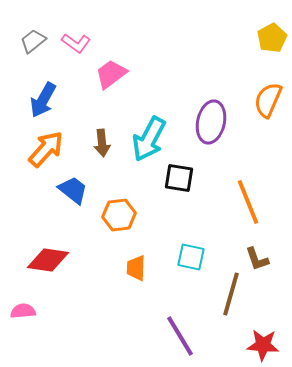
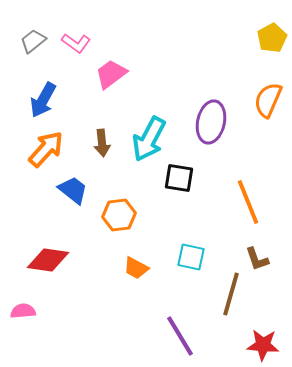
orange trapezoid: rotated 64 degrees counterclockwise
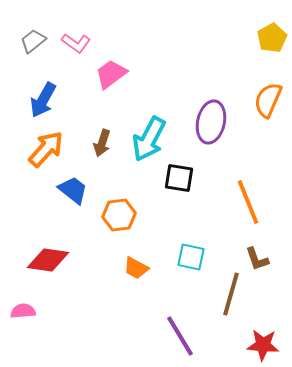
brown arrow: rotated 24 degrees clockwise
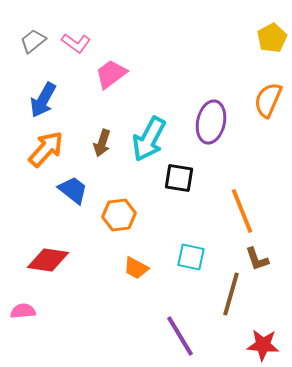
orange line: moved 6 px left, 9 px down
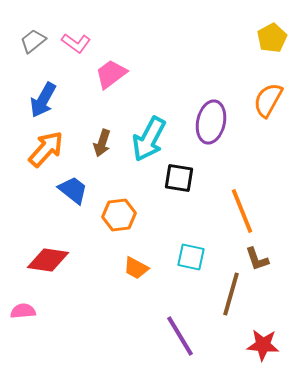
orange semicircle: rotated 6 degrees clockwise
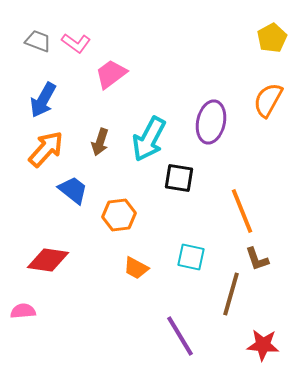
gray trapezoid: moved 5 px right; rotated 60 degrees clockwise
brown arrow: moved 2 px left, 1 px up
